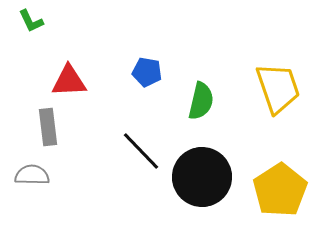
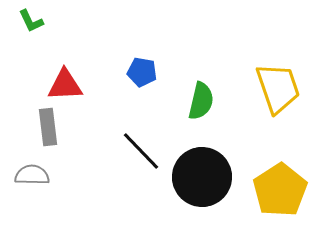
blue pentagon: moved 5 px left
red triangle: moved 4 px left, 4 px down
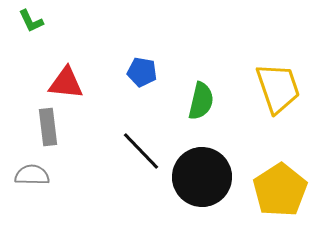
red triangle: moved 1 px right, 2 px up; rotated 9 degrees clockwise
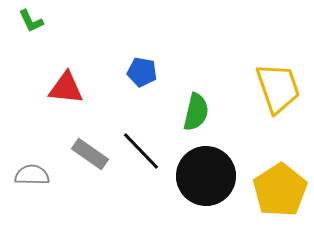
red triangle: moved 5 px down
green semicircle: moved 5 px left, 11 px down
gray rectangle: moved 42 px right, 27 px down; rotated 48 degrees counterclockwise
black circle: moved 4 px right, 1 px up
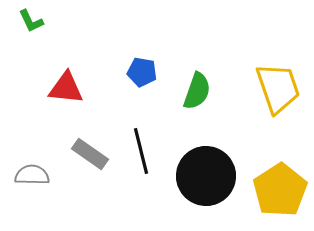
green semicircle: moved 1 px right, 21 px up; rotated 6 degrees clockwise
black line: rotated 30 degrees clockwise
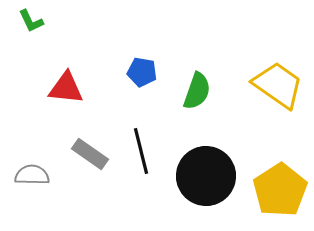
yellow trapezoid: moved 3 px up; rotated 36 degrees counterclockwise
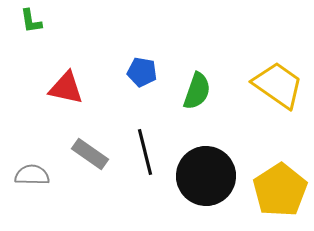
green L-shape: rotated 16 degrees clockwise
red triangle: rotated 6 degrees clockwise
black line: moved 4 px right, 1 px down
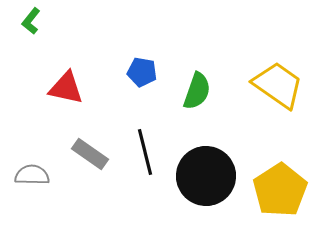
green L-shape: rotated 48 degrees clockwise
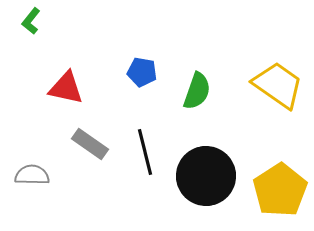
gray rectangle: moved 10 px up
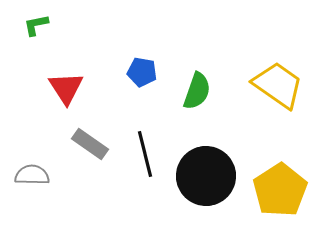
green L-shape: moved 5 px right, 4 px down; rotated 40 degrees clockwise
red triangle: rotated 45 degrees clockwise
black line: moved 2 px down
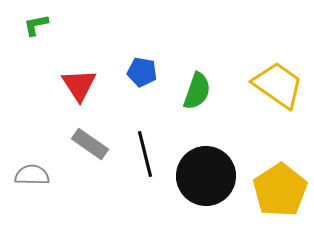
red triangle: moved 13 px right, 3 px up
